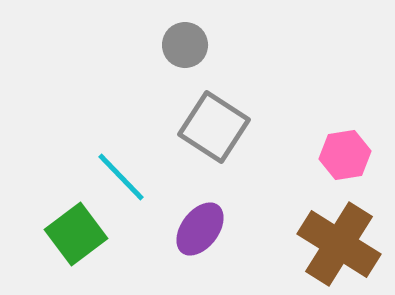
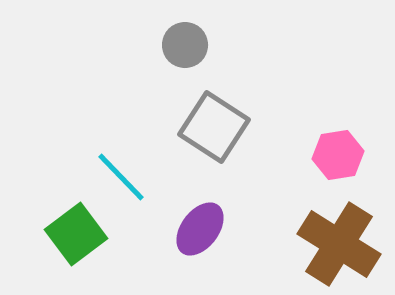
pink hexagon: moved 7 px left
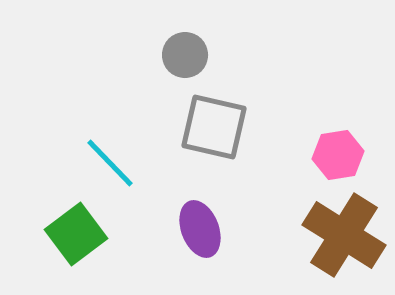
gray circle: moved 10 px down
gray square: rotated 20 degrees counterclockwise
cyan line: moved 11 px left, 14 px up
purple ellipse: rotated 58 degrees counterclockwise
brown cross: moved 5 px right, 9 px up
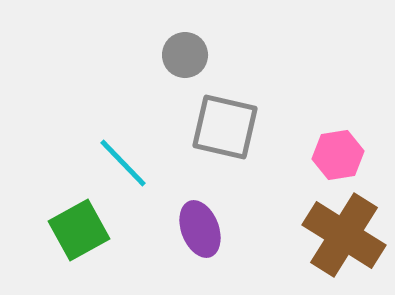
gray square: moved 11 px right
cyan line: moved 13 px right
green square: moved 3 px right, 4 px up; rotated 8 degrees clockwise
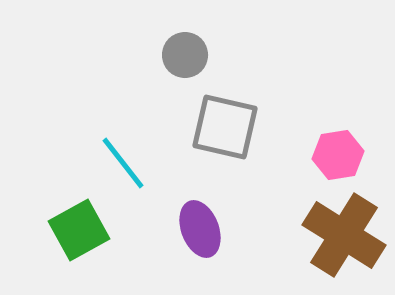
cyan line: rotated 6 degrees clockwise
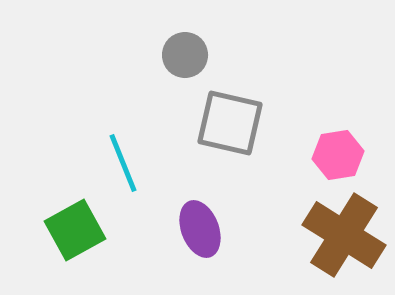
gray square: moved 5 px right, 4 px up
cyan line: rotated 16 degrees clockwise
green square: moved 4 px left
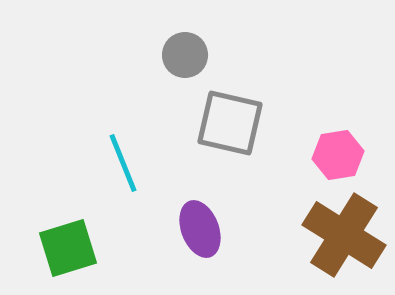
green square: moved 7 px left, 18 px down; rotated 12 degrees clockwise
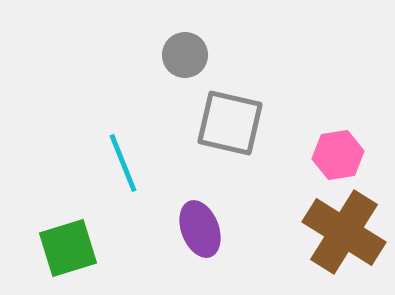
brown cross: moved 3 px up
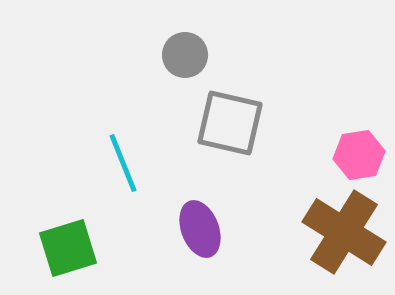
pink hexagon: moved 21 px right
